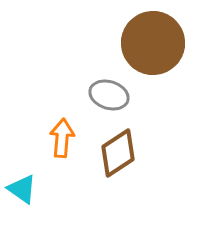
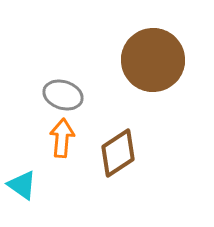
brown circle: moved 17 px down
gray ellipse: moved 46 px left
cyan triangle: moved 4 px up
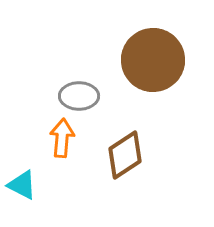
gray ellipse: moved 16 px right, 1 px down; rotated 18 degrees counterclockwise
brown diamond: moved 7 px right, 2 px down
cyan triangle: rotated 8 degrees counterclockwise
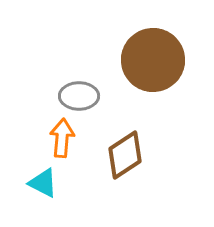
cyan triangle: moved 21 px right, 2 px up
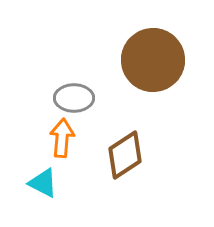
gray ellipse: moved 5 px left, 2 px down
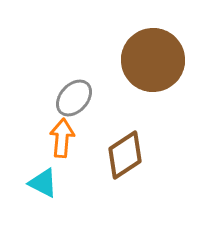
gray ellipse: rotated 48 degrees counterclockwise
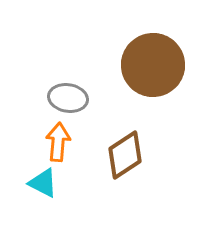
brown circle: moved 5 px down
gray ellipse: moved 6 px left; rotated 57 degrees clockwise
orange arrow: moved 4 px left, 4 px down
